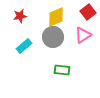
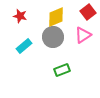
red star: rotated 24 degrees clockwise
green rectangle: rotated 28 degrees counterclockwise
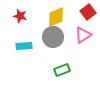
cyan rectangle: rotated 35 degrees clockwise
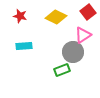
yellow diamond: rotated 50 degrees clockwise
gray circle: moved 20 px right, 15 px down
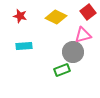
pink triangle: rotated 18 degrees clockwise
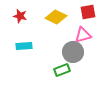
red square: rotated 28 degrees clockwise
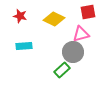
yellow diamond: moved 2 px left, 2 px down
pink triangle: moved 2 px left, 1 px up
green rectangle: rotated 21 degrees counterclockwise
